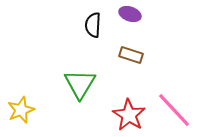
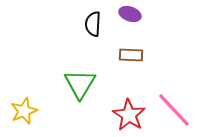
black semicircle: moved 1 px up
brown rectangle: rotated 15 degrees counterclockwise
yellow star: moved 3 px right, 1 px down
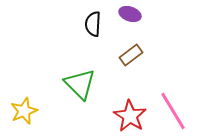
brown rectangle: rotated 40 degrees counterclockwise
green triangle: rotated 16 degrees counterclockwise
pink line: moved 1 px left, 1 px down; rotated 12 degrees clockwise
red star: moved 1 px right, 1 px down
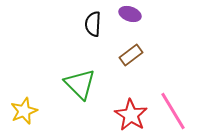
red star: moved 1 px right, 1 px up
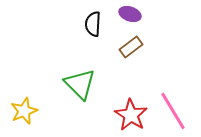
brown rectangle: moved 8 px up
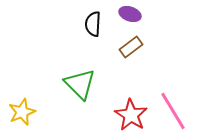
yellow star: moved 2 px left, 1 px down
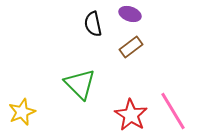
black semicircle: rotated 15 degrees counterclockwise
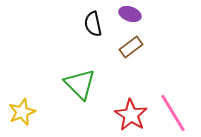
pink line: moved 2 px down
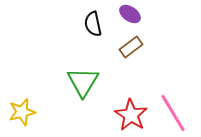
purple ellipse: rotated 15 degrees clockwise
green triangle: moved 3 px right, 2 px up; rotated 16 degrees clockwise
yellow star: rotated 8 degrees clockwise
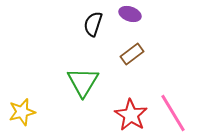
purple ellipse: rotated 15 degrees counterclockwise
black semicircle: rotated 30 degrees clockwise
brown rectangle: moved 1 px right, 7 px down
